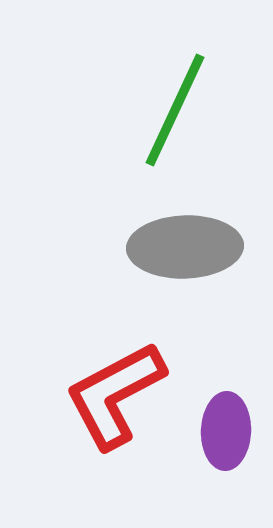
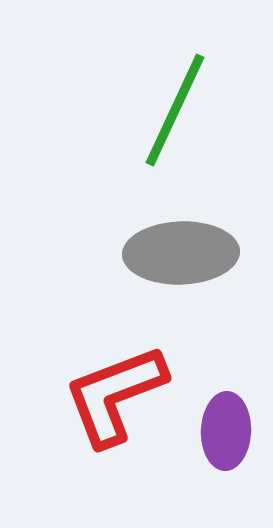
gray ellipse: moved 4 px left, 6 px down
red L-shape: rotated 7 degrees clockwise
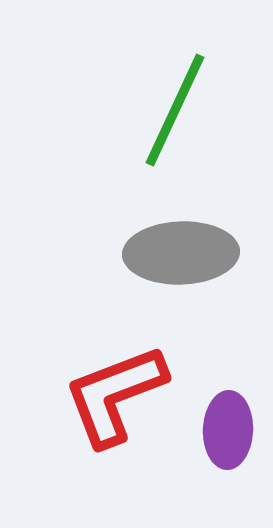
purple ellipse: moved 2 px right, 1 px up
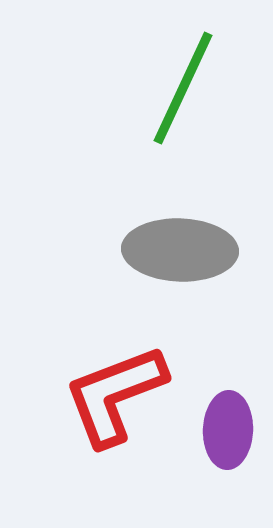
green line: moved 8 px right, 22 px up
gray ellipse: moved 1 px left, 3 px up; rotated 4 degrees clockwise
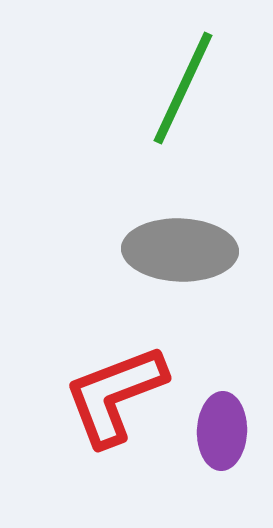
purple ellipse: moved 6 px left, 1 px down
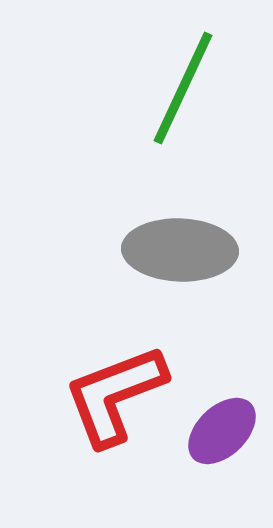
purple ellipse: rotated 44 degrees clockwise
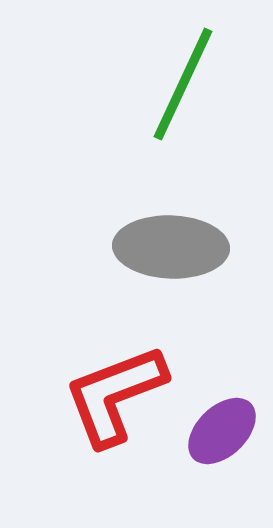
green line: moved 4 px up
gray ellipse: moved 9 px left, 3 px up
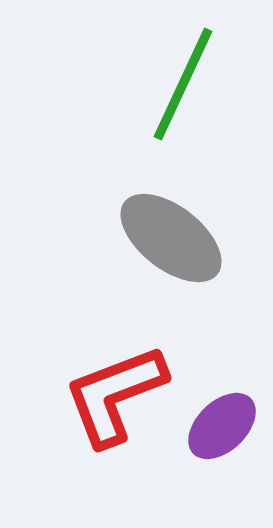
gray ellipse: moved 9 px up; rotated 36 degrees clockwise
purple ellipse: moved 5 px up
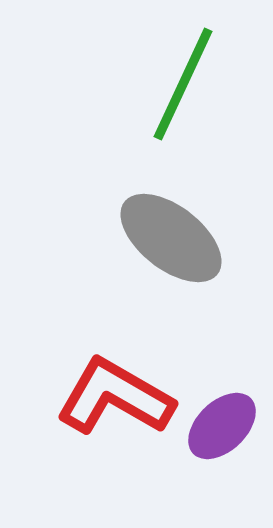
red L-shape: moved 2 px down; rotated 51 degrees clockwise
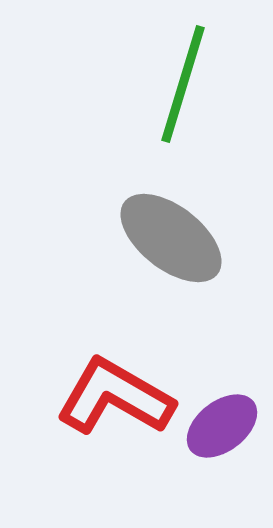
green line: rotated 8 degrees counterclockwise
purple ellipse: rotated 6 degrees clockwise
